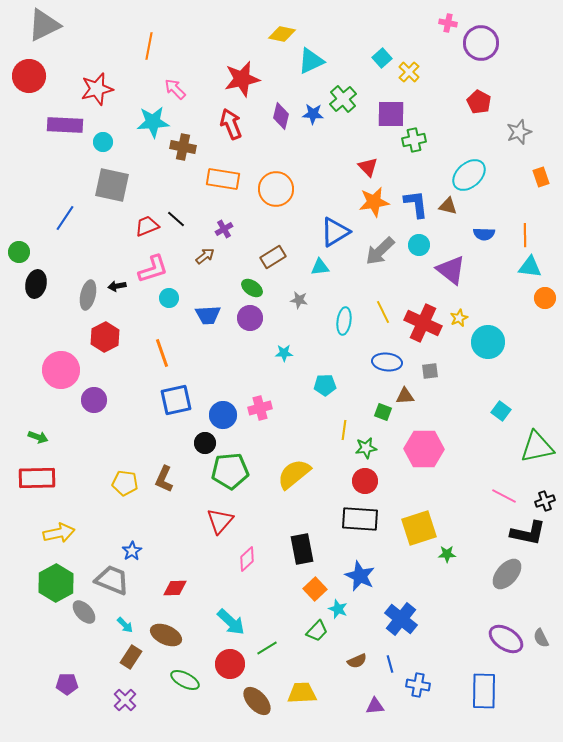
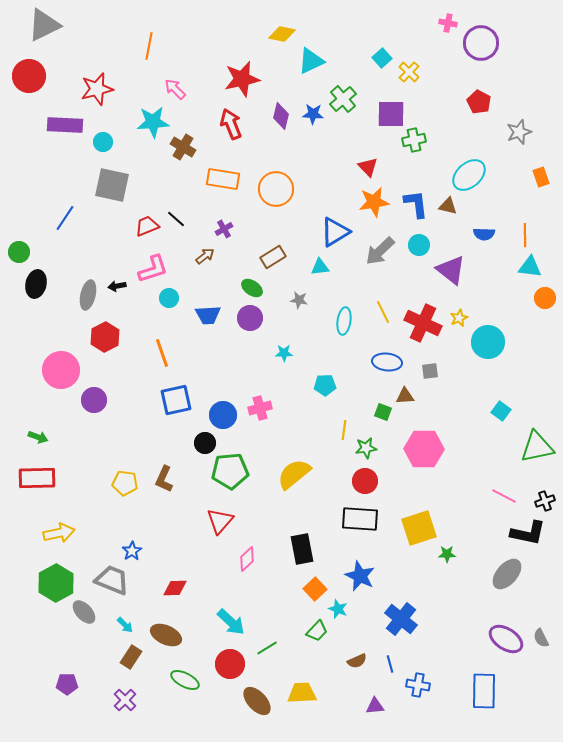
brown cross at (183, 147): rotated 20 degrees clockwise
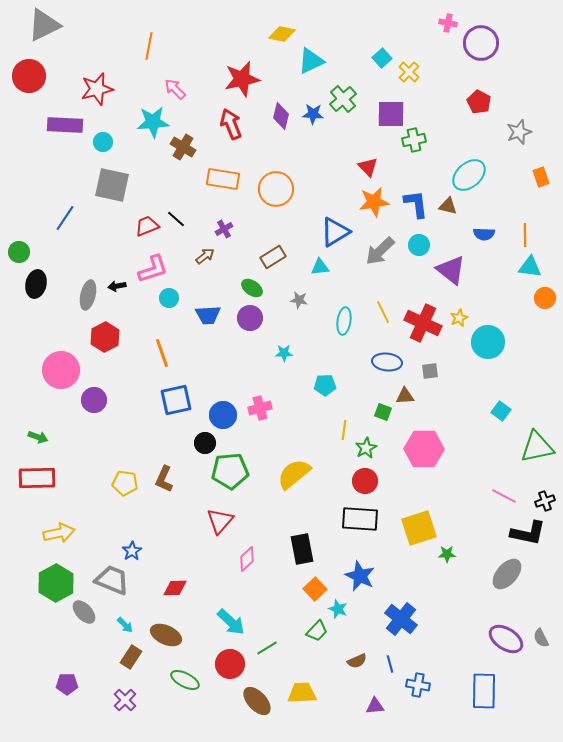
green star at (366, 448): rotated 20 degrees counterclockwise
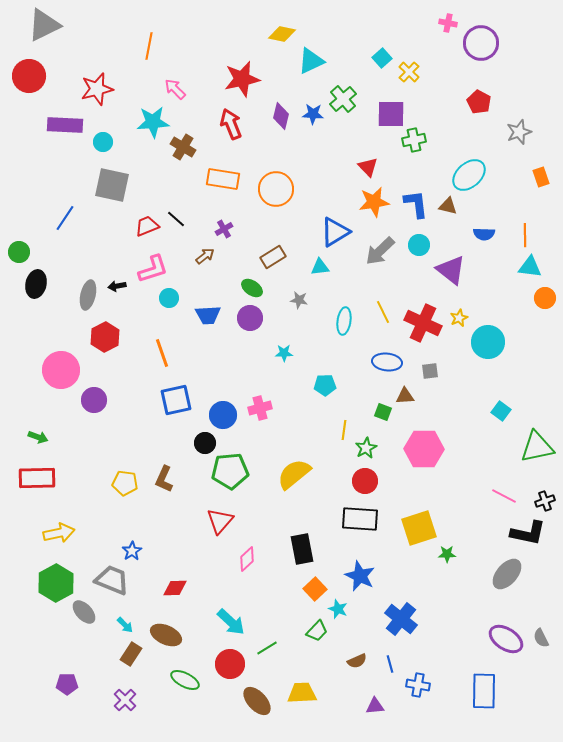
brown rectangle at (131, 657): moved 3 px up
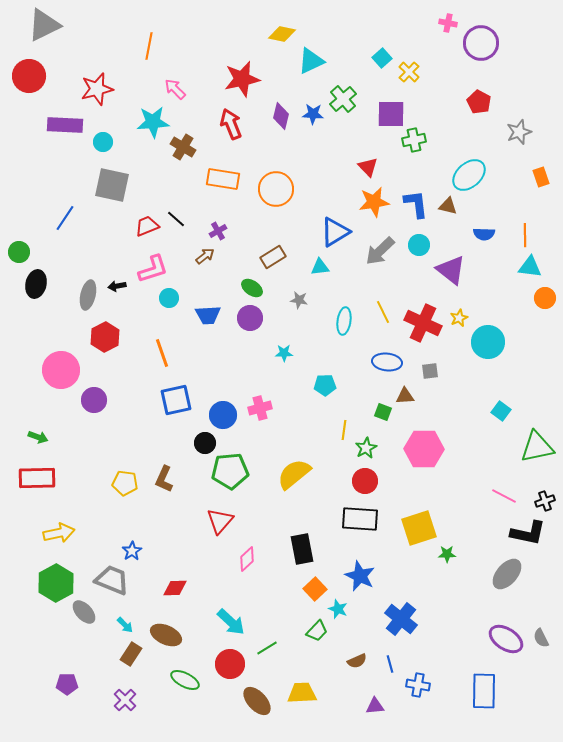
purple cross at (224, 229): moved 6 px left, 2 px down
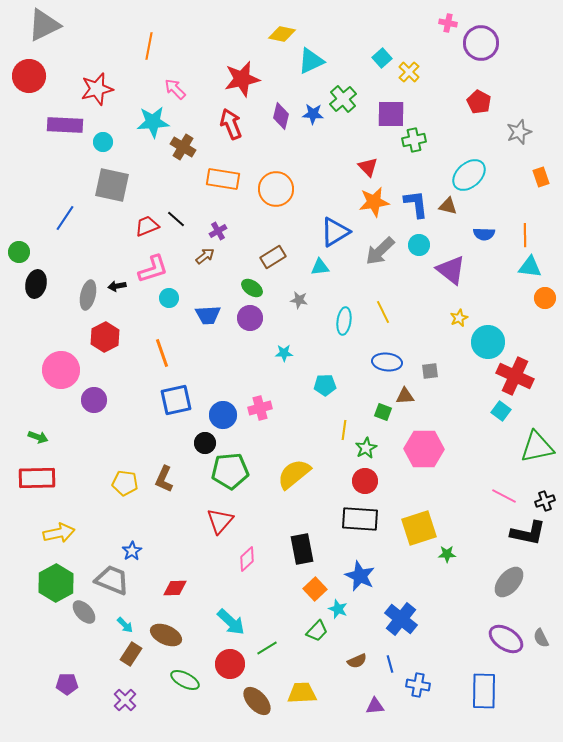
red cross at (423, 323): moved 92 px right, 53 px down
gray ellipse at (507, 574): moved 2 px right, 8 px down
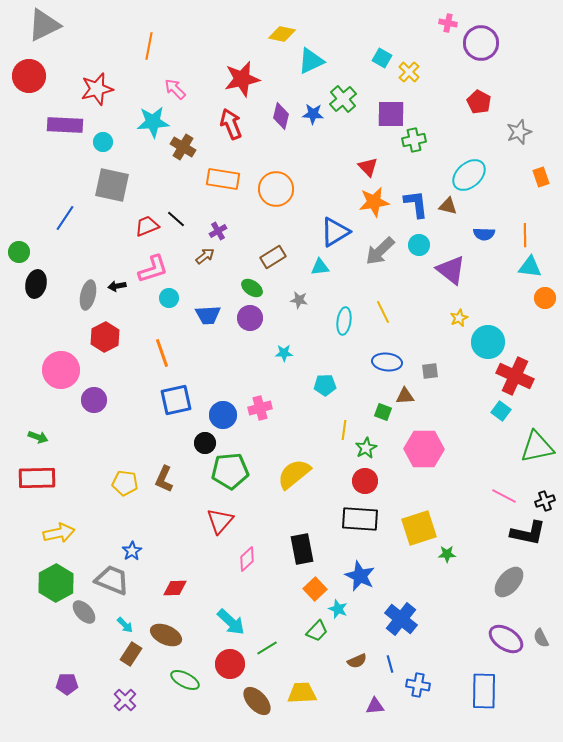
cyan square at (382, 58): rotated 18 degrees counterclockwise
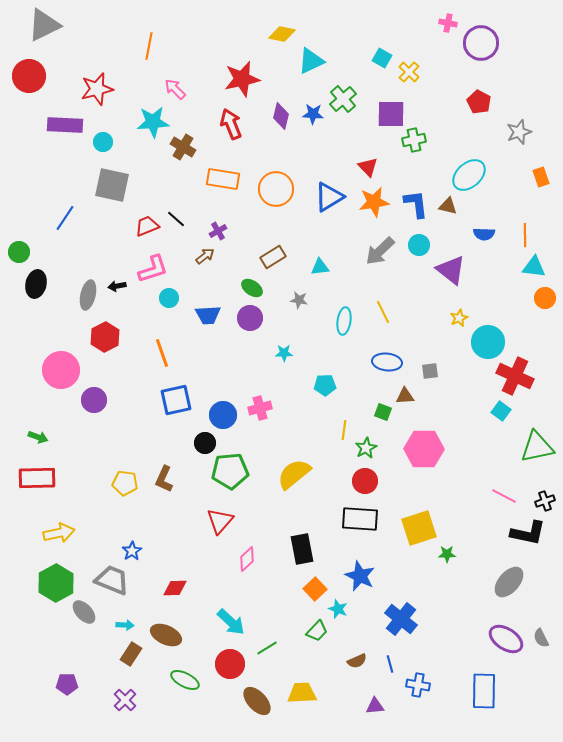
blue triangle at (335, 232): moved 6 px left, 35 px up
cyan triangle at (530, 267): moved 4 px right
cyan arrow at (125, 625): rotated 42 degrees counterclockwise
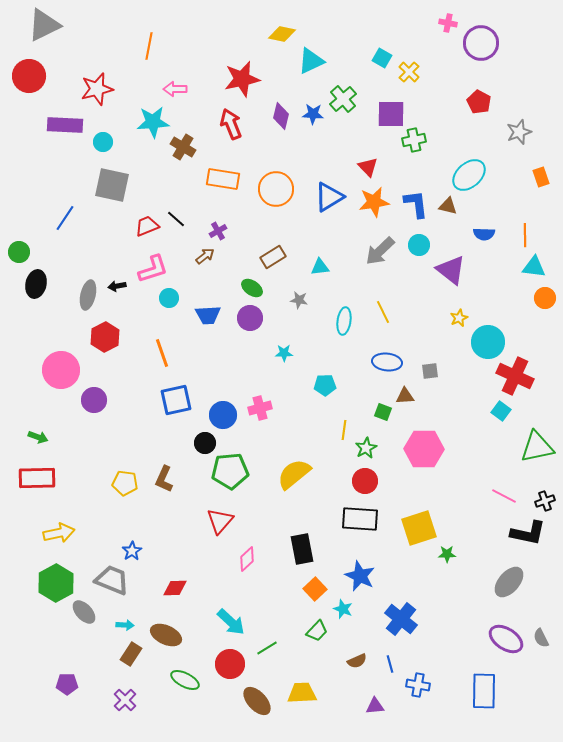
pink arrow at (175, 89): rotated 45 degrees counterclockwise
cyan star at (338, 609): moved 5 px right
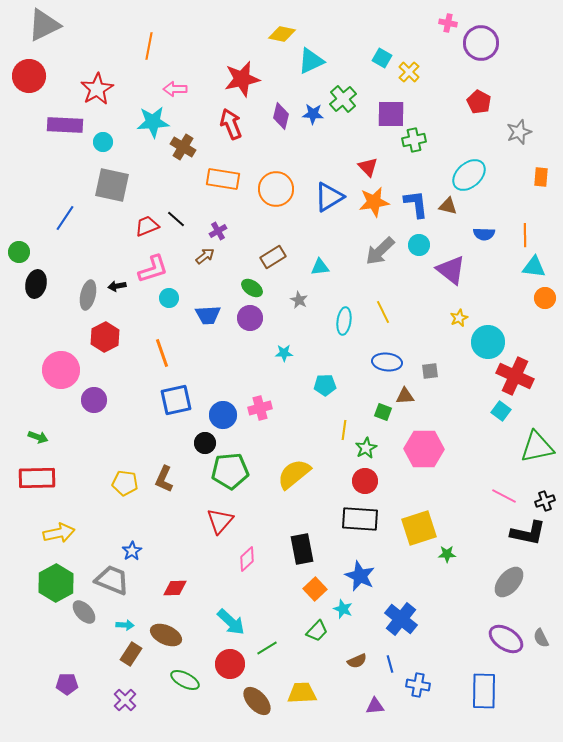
red star at (97, 89): rotated 16 degrees counterclockwise
orange rectangle at (541, 177): rotated 24 degrees clockwise
gray star at (299, 300): rotated 18 degrees clockwise
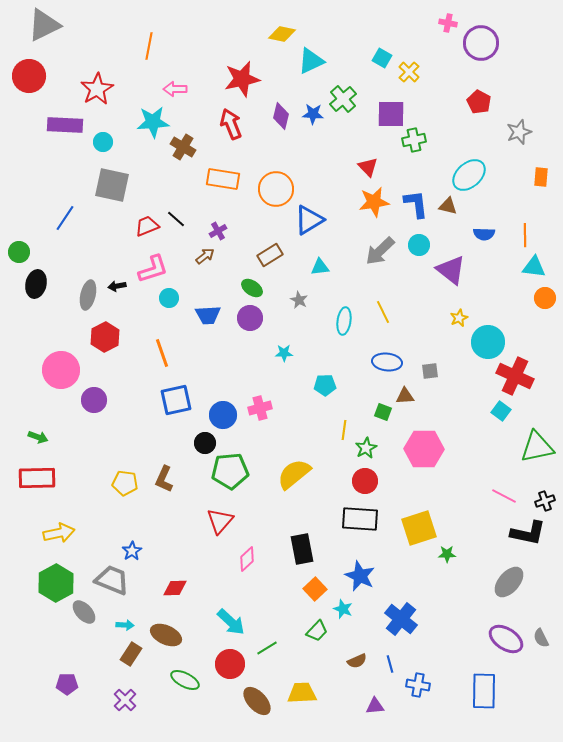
blue triangle at (329, 197): moved 20 px left, 23 px down
brown rectangle at (273, 257): moved 3 px left, 2 px up
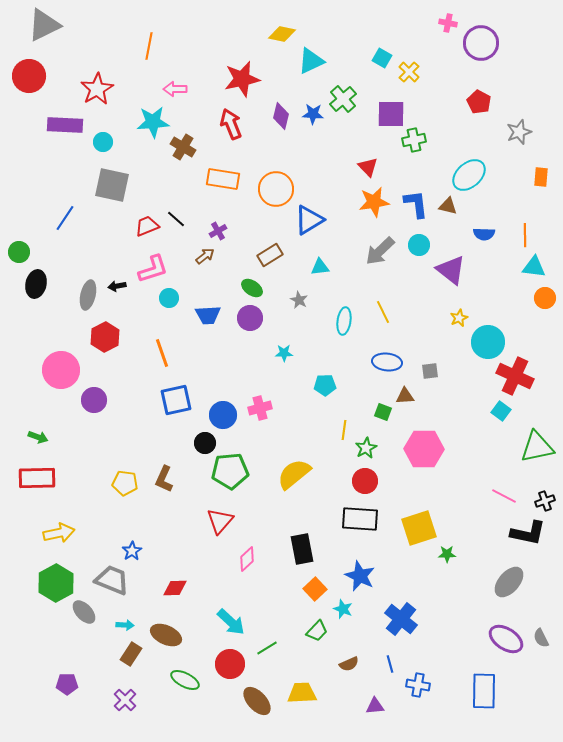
brown semicircle at (357, 661): moved 8 px left, 3 px down
